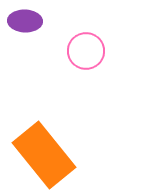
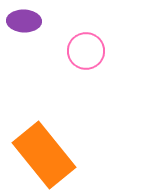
purple ellipse: moved 1 px left
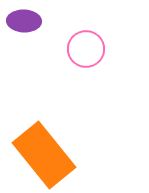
pink circle: moved 2 px up
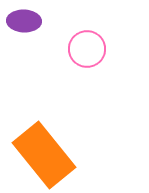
pink circle: moved 1 px right
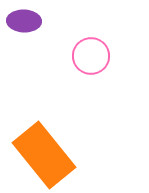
pink circle: moved 4 px right, 7 px down
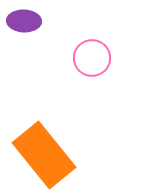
pink circle: moved 1 px right, 2 px down
